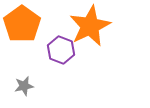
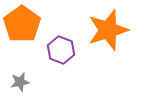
orange star: moved 18 px right, 4 px down; rotated 9 degrees clockwise
gray star: moved 4 px left, 4 px up
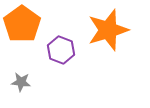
gray star: moved 1 px right; rotated 18 degrees clockwise
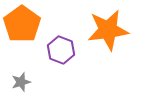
orange star: rotated 9 degrees clockwise
gray star: rotated 24 degrees counterclockwise
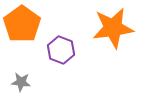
orange star: moved 5 px right, 2 px up
gray star: rotated 24 degrees clockwise
